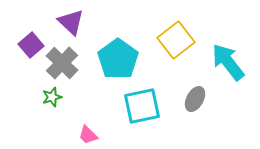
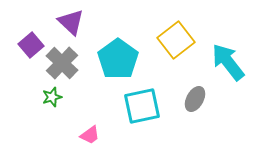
pink trapezoid: moved 2 px right; rotated 80 degrees counterclockwise
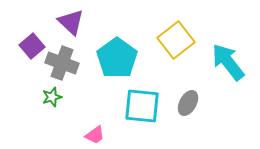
purple square: moved 1 px right, 1 px down
cyan pentagon: moved 1 px left, 1 px up
gray cross: rotated 24 degrees counterclockwise
gray ellipse: moved 7 px left, 4 px down
cyan square: rotated 18 degrees clockwise
pink trapezoid: moved 5 px right
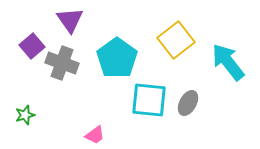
purple triangle: moved 1 px left, 2 px up; rotated 12 degrees clockwise
green star: moved 27 px left, 18 px down
cyan square: moved 7 px right, 6 px up
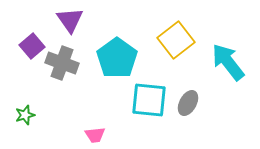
pink trapezoid: rotated 30 degrees clockwise
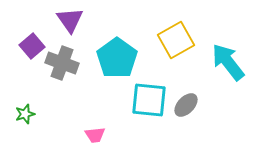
yellow square: rotated 9 degrees clockwise
gray ellipse: moved 2 px left, 2 px down; rotated 15 degrees clockwise
green star: moved 1 px up
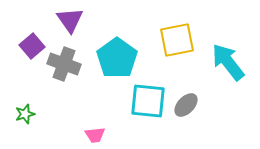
yellow square: moved 1 px right; rotated 18 degrees clockwise
gray cross: moved 2 px right, 1 px down
cyan square: moved 1 px left, 1 px down
